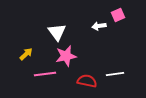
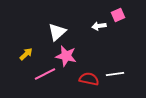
white triangle: rotated 24 degrees clockwise
pink star: rotated 25 degrees clockwise
pink line: rotated 20 degrees counterclockwise
red semicircle: moved 2 px right, 2 px up
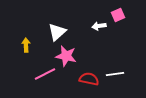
yellow arrow: moved 9 px up; rotated 48 degrees counterclockwise
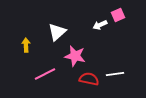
white arrow: moved 1 px right, 1 px up; rotated 16 degrees counterclockwise
pink star: moved 9 px right
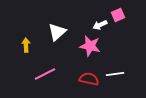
pink star: moved 15 px right, 10 px up
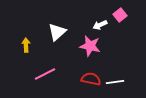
pink square: moved 2 px right; rotated 16 degrees counterclockwise
white line: moved 8 px down
red semicircle: moved 2 px right
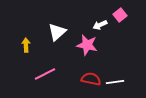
pink star: moved 3 px left, 1 px up
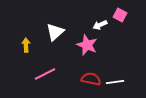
pink square: rotated 24 degrees counterclockwise
white triangle: moved 2 px left
pink star: rotated 10 degrees clockwise
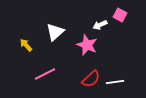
yellow arrow: rotated 40 degrees counterclockwise
red semicircle: rotated 126 degrees clockwise
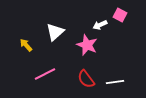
red semicircle: moved 5 px left; rotated 96 degrees clockwise
